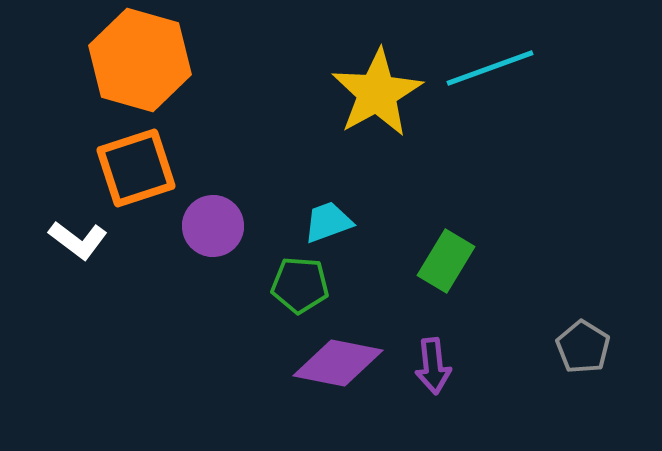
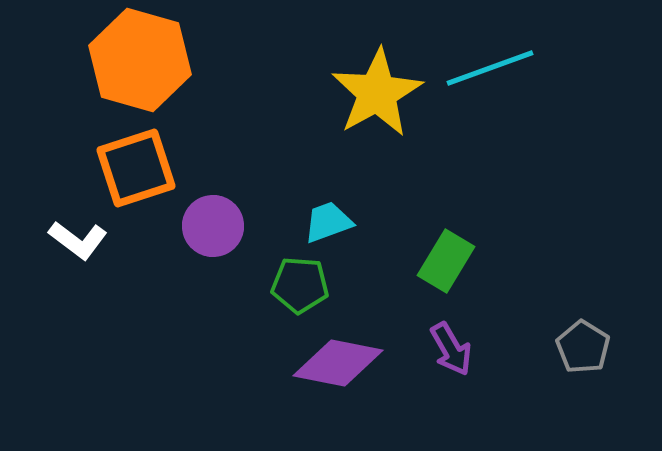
purple arrow: moved 18 px right, 17 px up; rotated 24 degrees counterclockwise
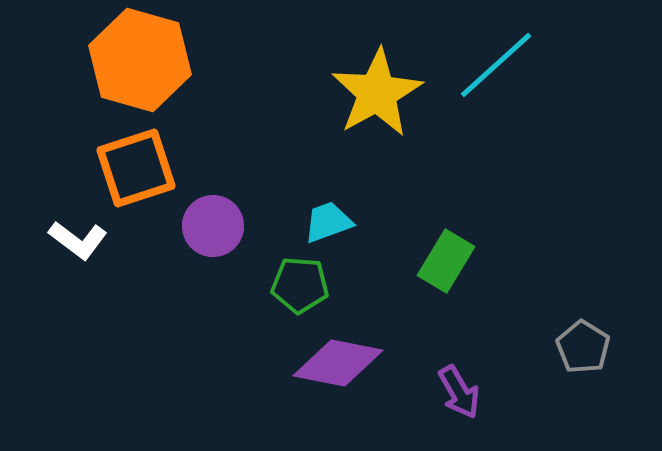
cyan line: moved 6 px right, 3 px up; rotated 22 degrees counterclockwise
purple arrow: moved 8 px right, 43 px down
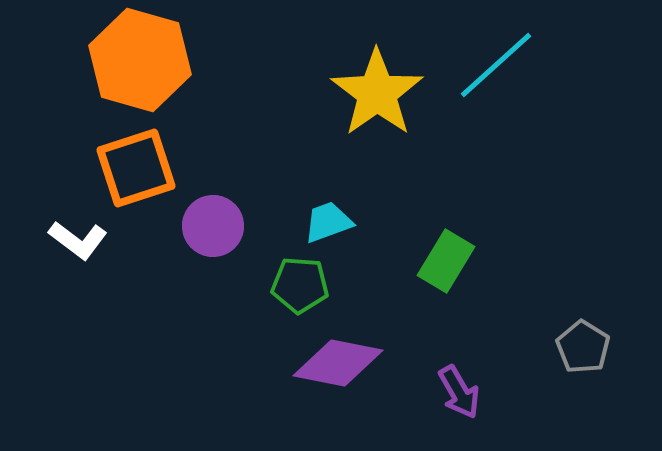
yellow star: rotated 6 degrees counterclockwise
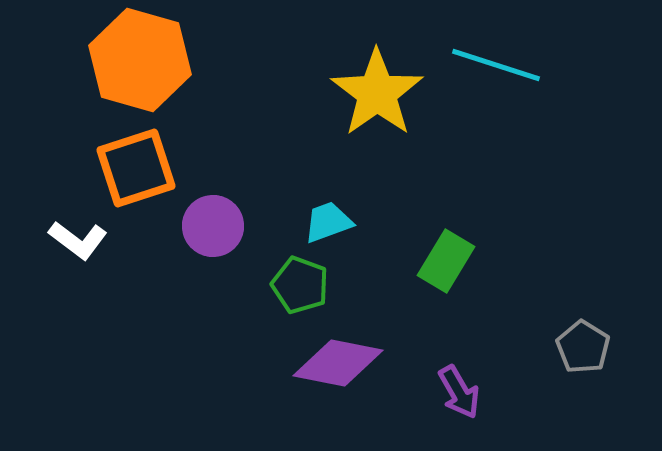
cyan line: rotated 60 degrees clockwise
green pentagon: rotated 16 degrees clockwise
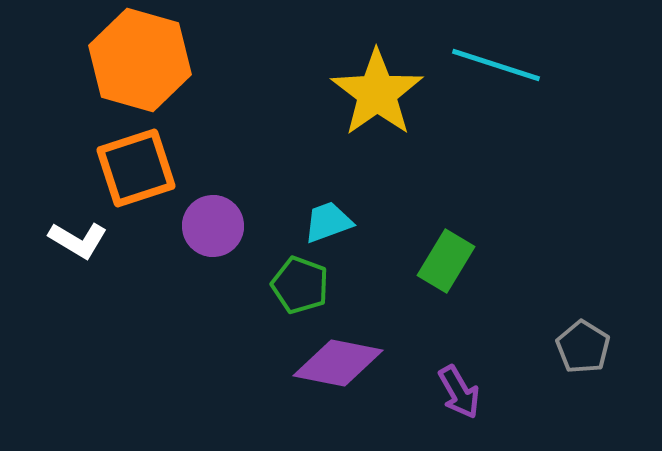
white L-shape: rotated 6 degrees counterclockwise
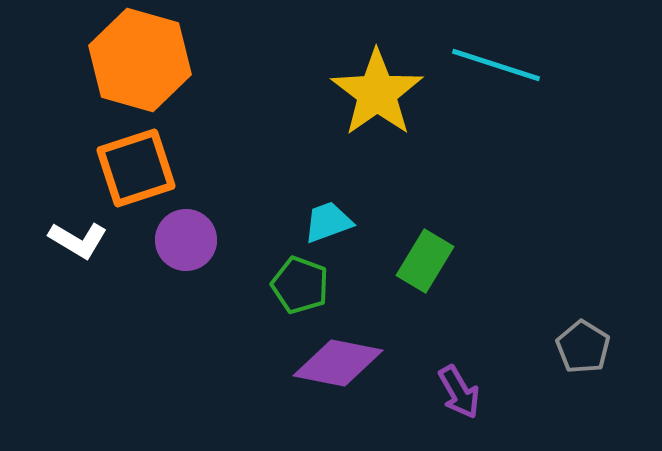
purple circle: moved 27 px left, 14 px down
green rectangle: moved 21 px left
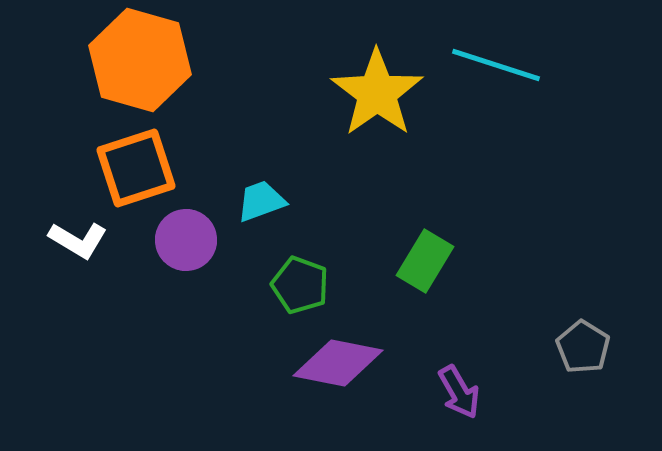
cyan trapezoid: moved 67 px left, 21 px up
